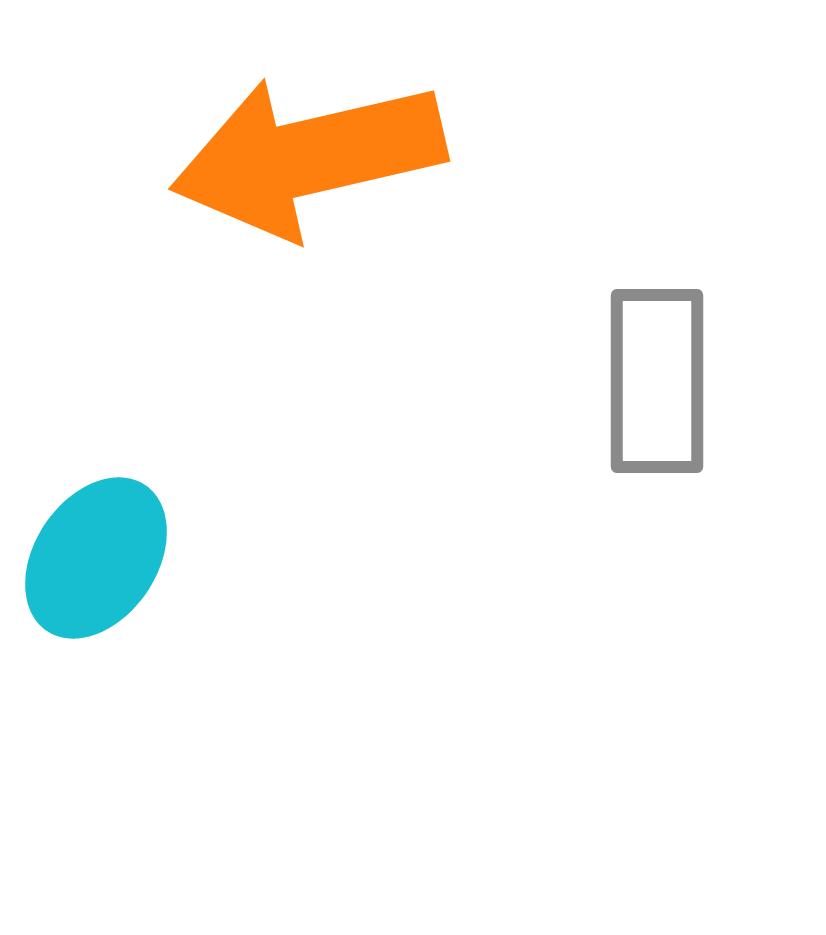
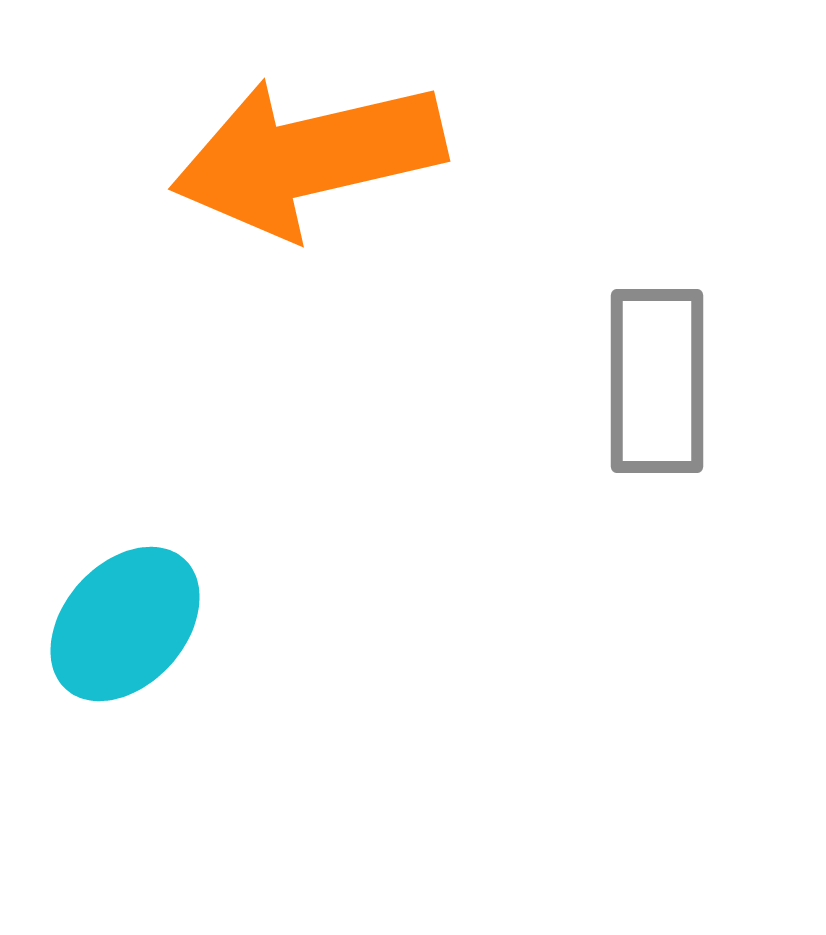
cyan ellipse: moved 29 px right, 66 px down; rotated 8 degrees clockwise
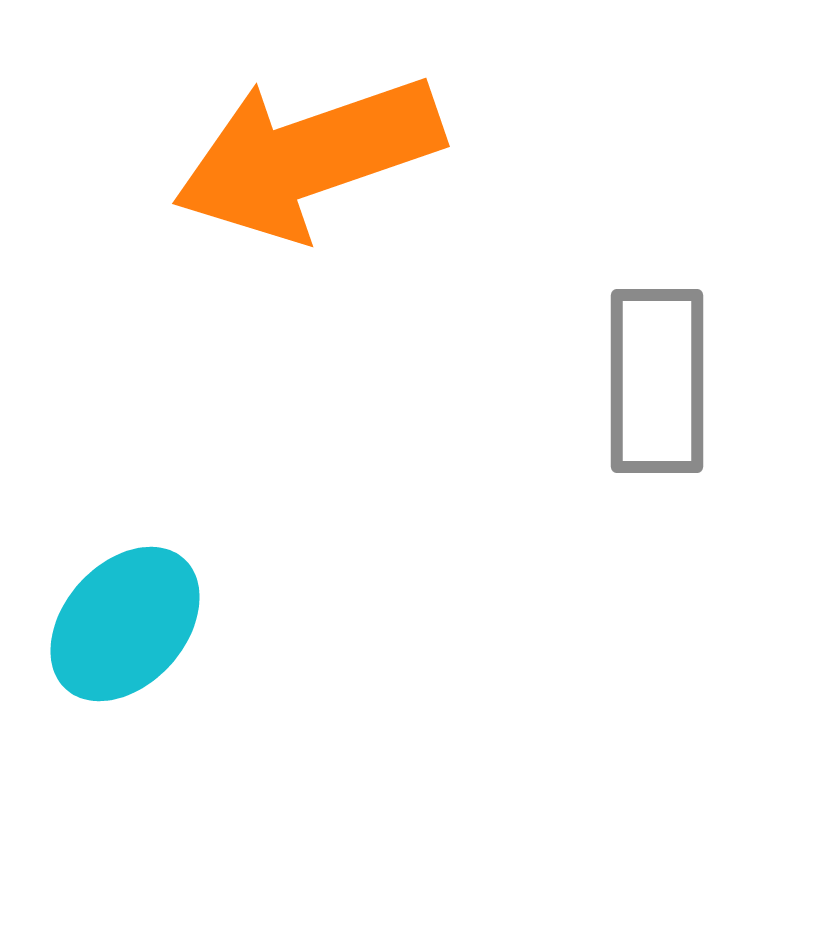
orange arrow: rotated 6 degrees counterclockwise
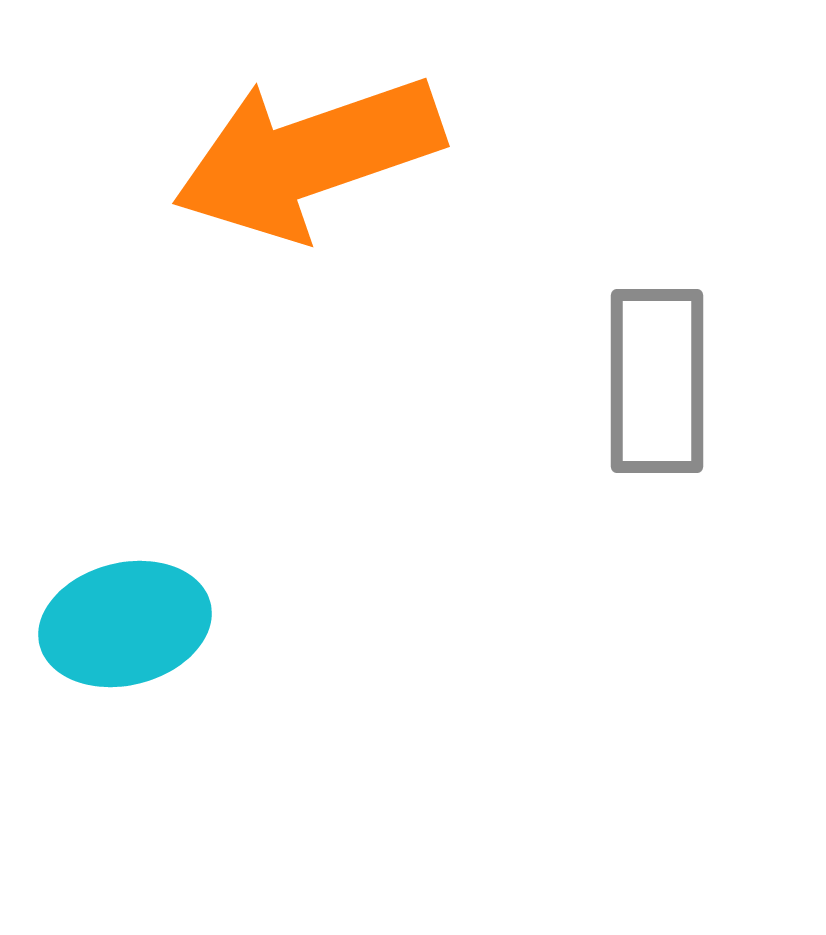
cyan ellipse: rotated 34 degrees clockwise
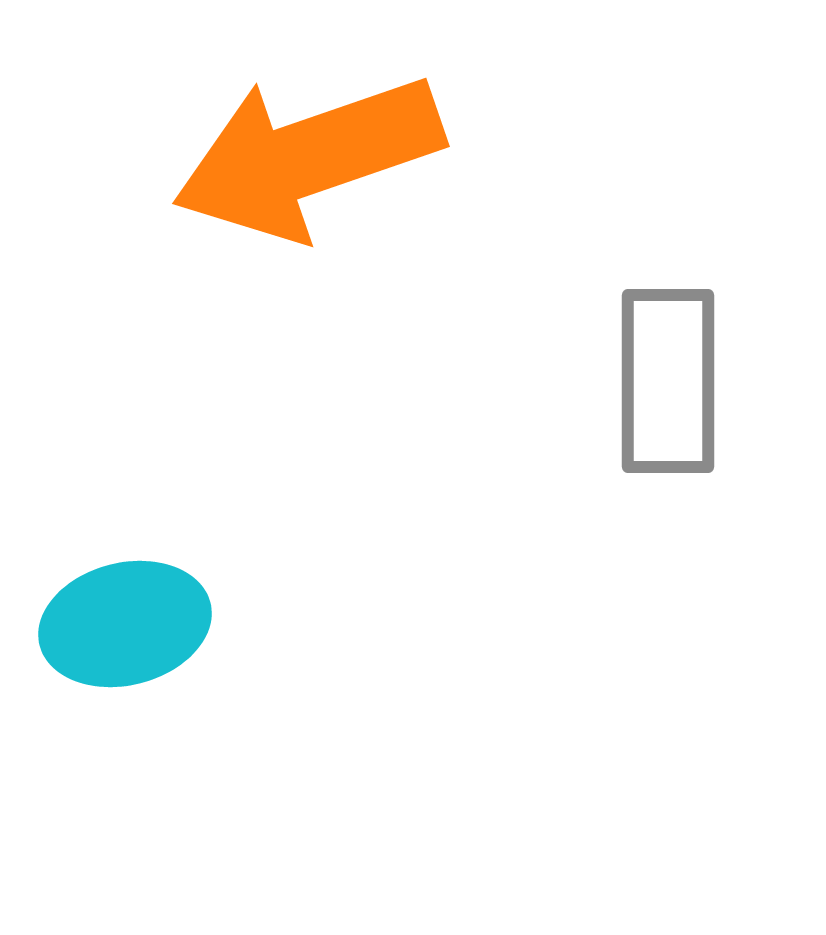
gray rectangle: moved 11 px right
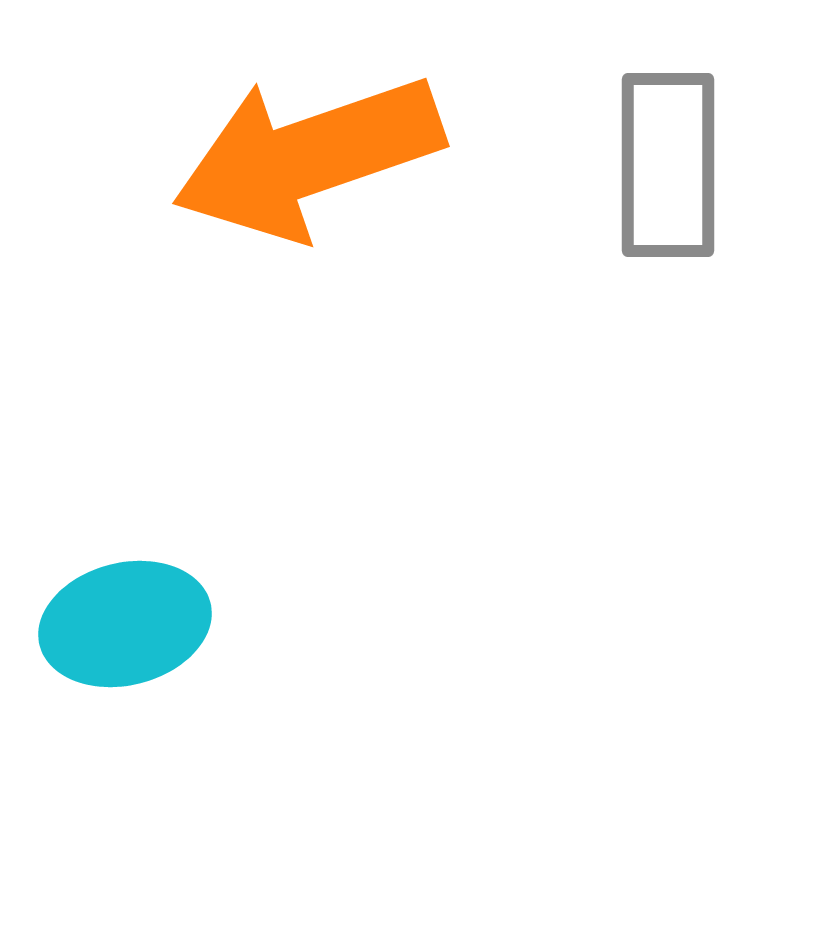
gray rectangle: moved 216 px up
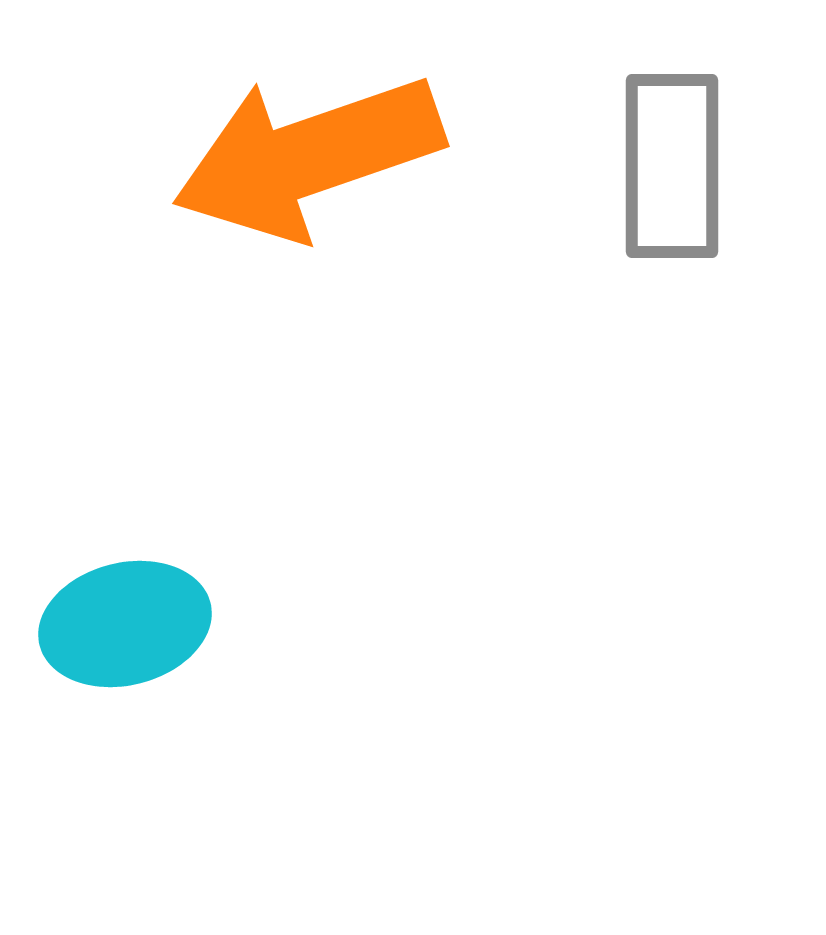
gray rectangle: moved 4 px right, 1 px down
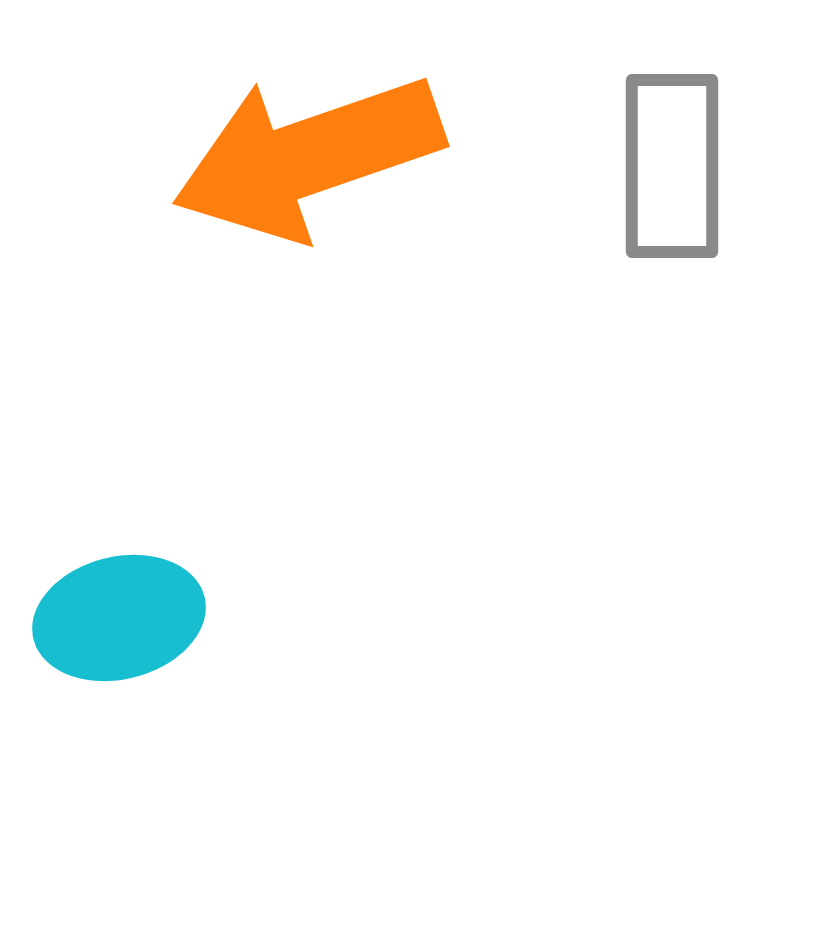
cyan ellipse: moved 6 px left, 6 px up
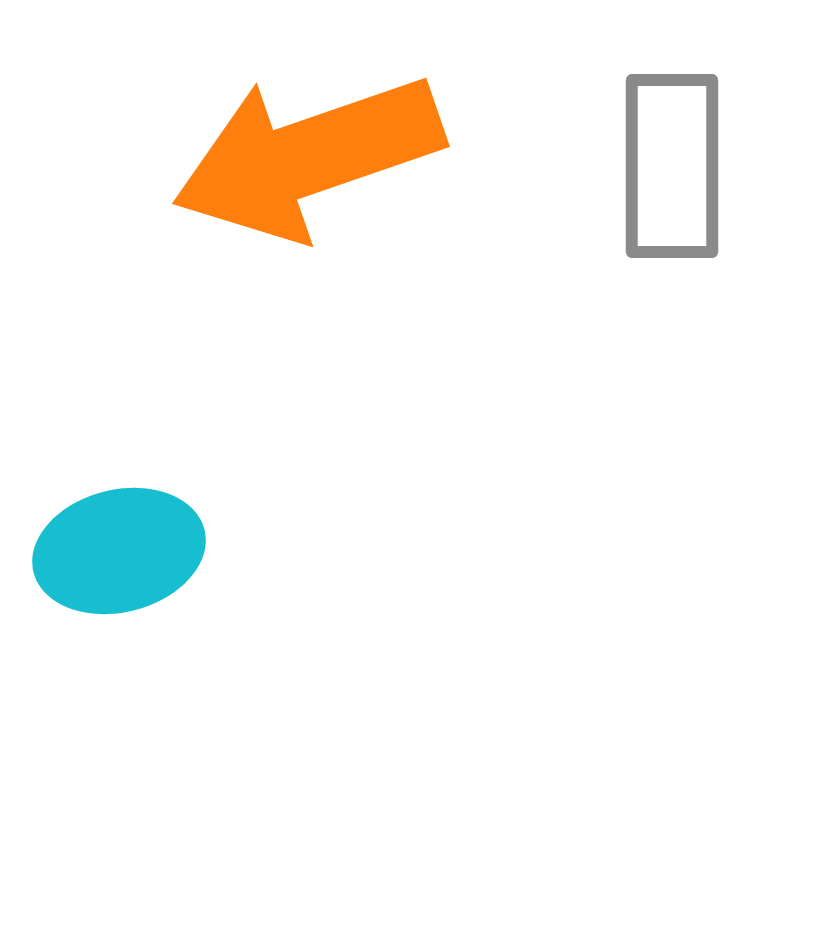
cyan ellipse: moved 67 px up
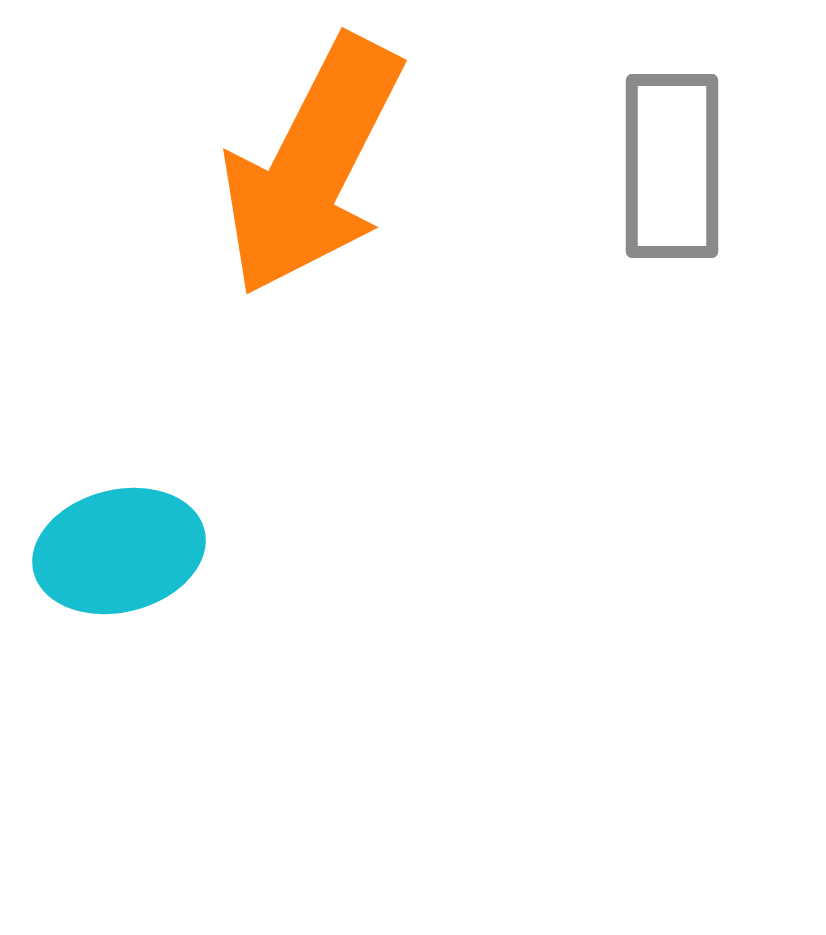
orange arrow: moved 4 px right, 9 px down; rotated 44 degrees counterclockwise
